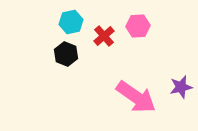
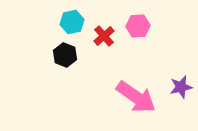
cyan hexagon: moved 1 px right
black hexagon: moved 1 px left, 1 px down
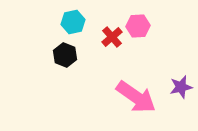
cyan hexagon: moved 1 px right
red cross: moved 8 px right, 1 px down
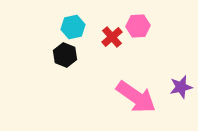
cyan hexagon: moved 5 px down
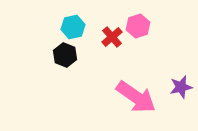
pink hexagon: rotated 15 degrees counterclockwise
